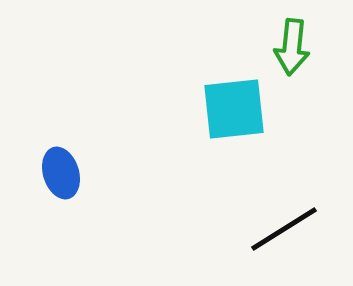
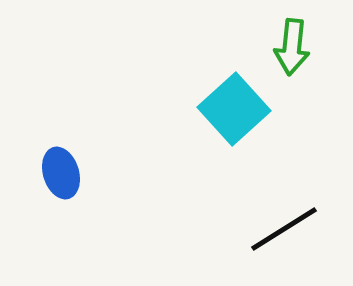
cyan square: rotated 36 degrees counterclockwise
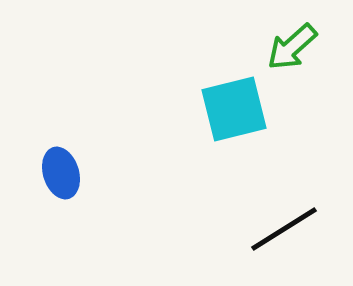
green arrow: rotated 42 degrees clockwise
cyan square: rotated 28 degrees clockwise
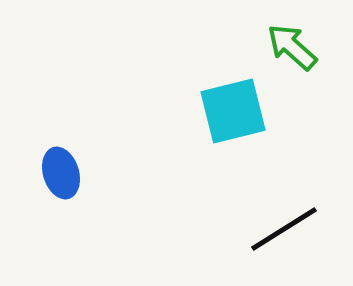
green arrow: rotated 84 degrees clockwise
cyan square: moved 1 px left, 2 px down
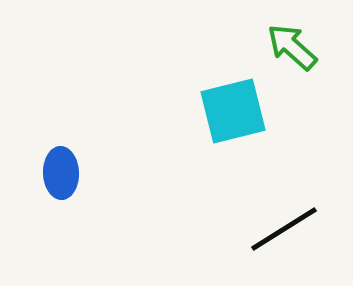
blue ellipse: rotated 15 degrees clockwise
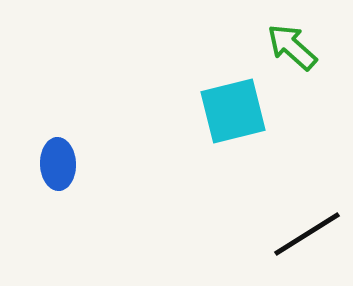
blue ellipse: moved 3 px left, 9 px up
black line: moved 23 px right, 5 px down
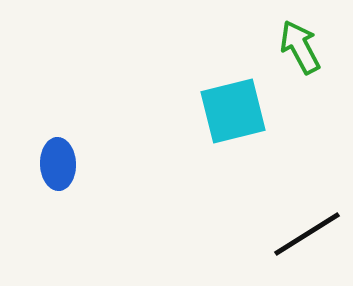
green arrow: moved 8 px right; rotated 20 degrees clockwise
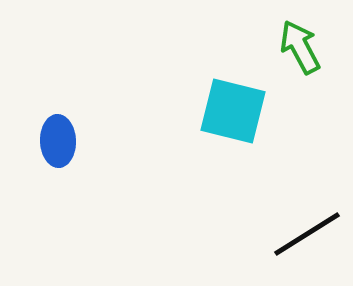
cyan square: rotated 28 degrees clockwise
blue ellipse: moved 23 px up
